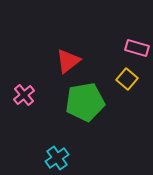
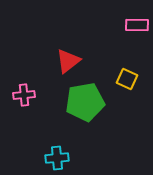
pink rectangle: moved 23 px up; rotated 15 degrees counterclockwise
yellow square: rotated 15 degrees counterclockwise
pink cross: rotated 35 degrees clockwise
cyan cross: rotated 30 degrees clockwise
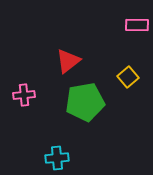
yellow square: moved 1 px right, 2 px up; rotated 25 degrees clockwise
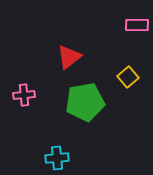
red triangle: moved 1 px right, 4 px up
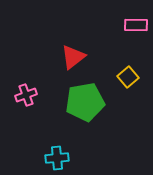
pink rectangle: moved 1 px left
red triangle: moved 4 px right
pink cross: moved 2 px right; rotated 15 degrees counterclockwise
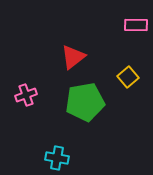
cyan cross: rotated 15 degrees clockwise
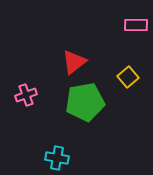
red triangle: moved 1 px right, 5 px down
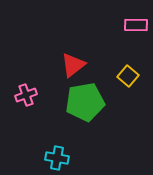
red triangle: moved 1 px left, 3 px down
yellow square: moved 1 px up; rotated 10 degrees counterclockwise
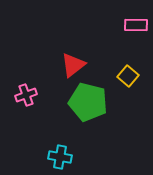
green pentagon: moved 3 px right; rotated 24 degrees clockwise
cyan cross: moved 3 px right, 1 px up
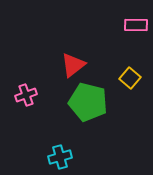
yellow square: moved 2 px right, 2 px down
cyan cross: rotated 25 degrees counterclockwise
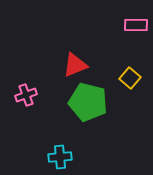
red triangle: moved 2 px right; rotated 16 degrees clockwise
cyan cross: rotated 10 degrees clockwise
